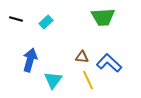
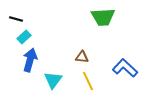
cyan rectangle: moved 22 px left, 15 px down
blue L-shape: moved 16 px right, 5 px down
yellow line: moved 1 px down
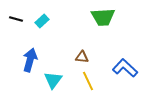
cyan rectangle: moved 18 px right, 16 px up
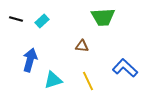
brown triangle: moved 11 px up
cyan triangle: rotated 36 degrees clockwise
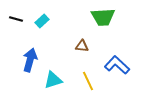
blue L-shape: moved 8 px left, 3 px up
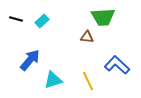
brown triangle: moved 5 px right, 9 px up
blue arrow: rotated 25 degrees clockwise
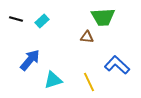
yellow line: moved 1 px right, 1 px down
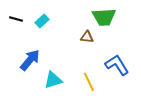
green trapezoid: moved 1 px right
blue L-shape: rotated 15 degrees clockwise
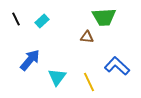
black line: rotated 48 degrees clockwise
blue L-shape: moved 1 px down; rotated 15 degrees counterclockwise
cyan triangle: moved 4 px right, 3 px up; rotated 36 degrees counterclockwise
